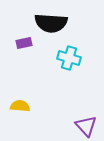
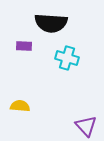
purple rectangle: moved 3 px down; rotated 14 degrees clockwise
cyan cross: moved 2 px left
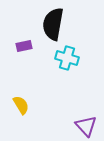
black semicircle: moved 2 px right, 1 px down; rotated 96 degrees clockwise
purple rectangle: rotated 14 degrees counterclockwise
yellow semicircle: moved 1 px right, 1 px up; rotated 54 degrees clockwise
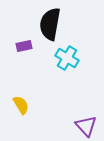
black semicircle: moved 3 px left
cyan cross: rotated 15 degrees clockwise
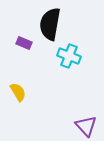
purple rectangle: moved 3 px up; rotated 35 degrees clockwise
cyan cross: moved 2 px right, 2 px up; rotated 10 degrees counterclockwise
yellow semicircle: moved 3 px left, 13 px up
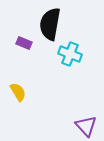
cyan cross: moved 1 px right, 2 px up
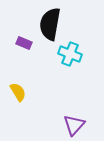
purple triangle: moved 12 px left, 1 px up; rotated 25 degrees clockwise
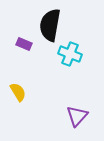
black semicircle: moved 1 px down
purple rectangle: moved 1 px down
purple triangle: moved 3 px right, 9 px up
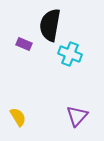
yellow semicircle: moved 25 px down
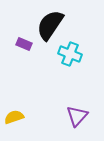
black semicircle: rotated 24 degrees clockwise
yellow semicircle: moved 4 px left; rotated 78 degrees counterclockwise
